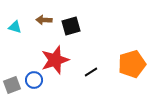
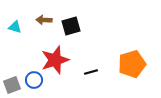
black line: rotated 16 degrees clockwise
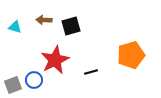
red star: rotated 8 degrees counterclockwise
orange pentagon: moved 1 px left, 9 px up
gray square: moved 1 px right
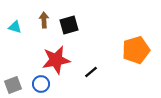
brown arrow: rotated 84 degrees clockwise
black square: moved 2 px left, 1 px up
orange pentagon: moved 5 px right, 5 px up
red star: moved 1 px right; rotated 16 degrees clockwise
black line: rotated 24 degrees counterclockwise
blue circle: moved 7 px right, 4 px down
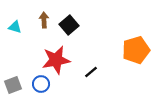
black square: rotated 24 degrees counterclockwise
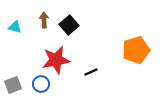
black line: rotated 16 degrees clockwise
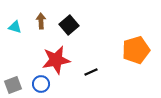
brown arrow: moved 3 px left, 1 px down
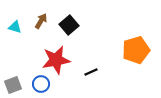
brown arrow: rotated 35 degrees clockwise
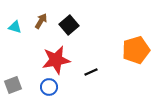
blue circle: moved 8 px right, 3 px down
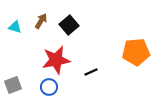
orange pentagon: moved 2 px down; rotated 12 degrees clockwise
